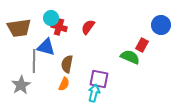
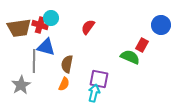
red cross: moved 19 px left, 2 px up
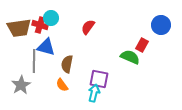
orange semicircle: moved 2 px left, 1 px down; rotated 120 degrees clockwise
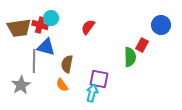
green semicircle: rotated 66 degrees clockwise
cyan arrow: moved 2 px left
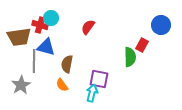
brown trapezoid: moved 9 px down
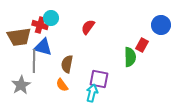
blue triangle: moved 3 px left
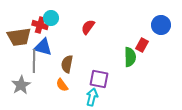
cyan arrow: moved 4 px down
